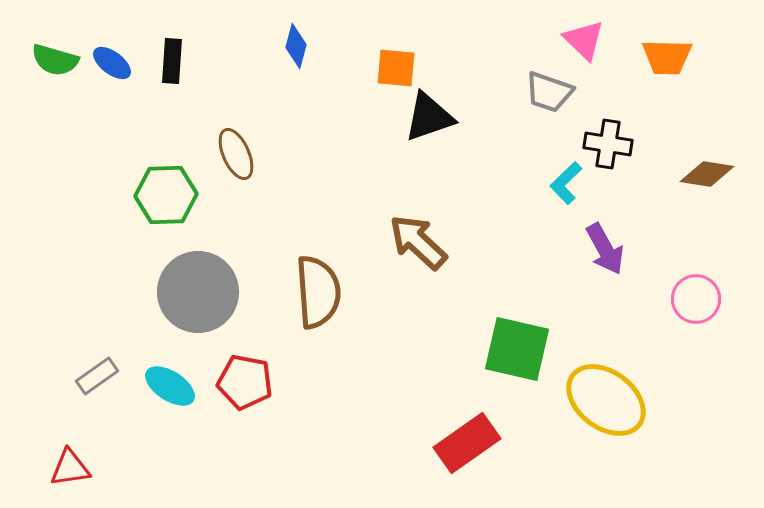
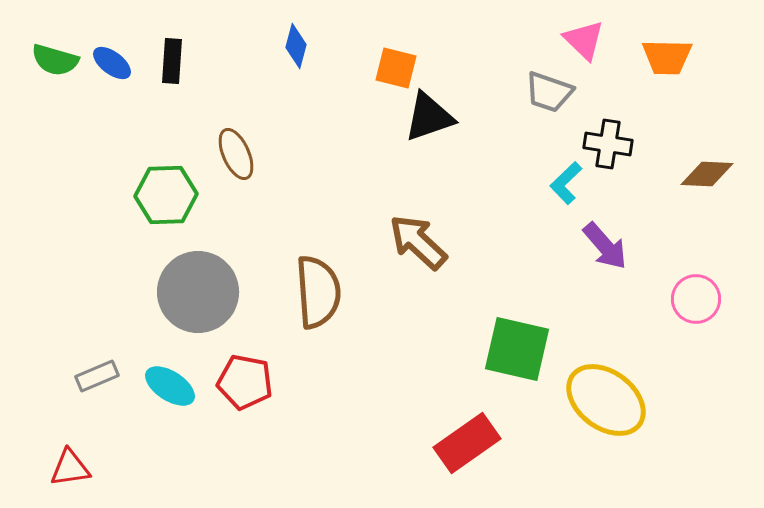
orange square: rotated 9 degrees clockwise
brown diamond: rotated 6 degrees counterclockwise
purple arrow: moved 3 px up; rotated 12 degrees counterclockwise
gray rectangle: rotated 12 degrees clockwise
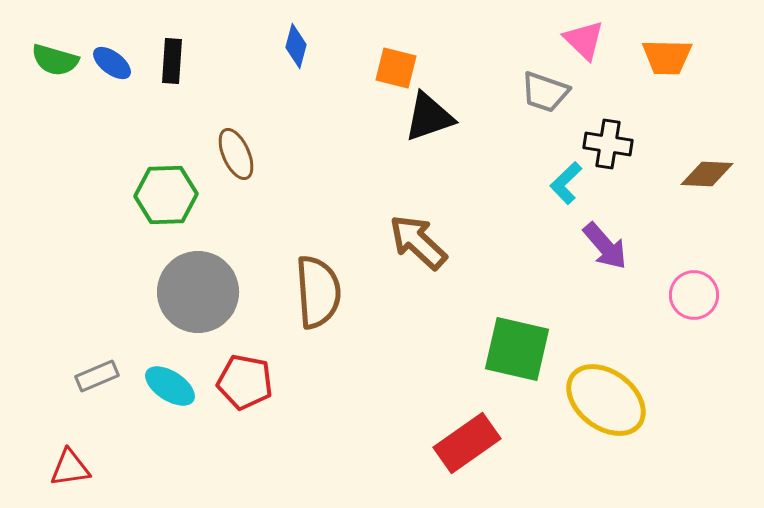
gray trapezoid: moved 4 px left
pink circle: moved 2 px left, 4 px up
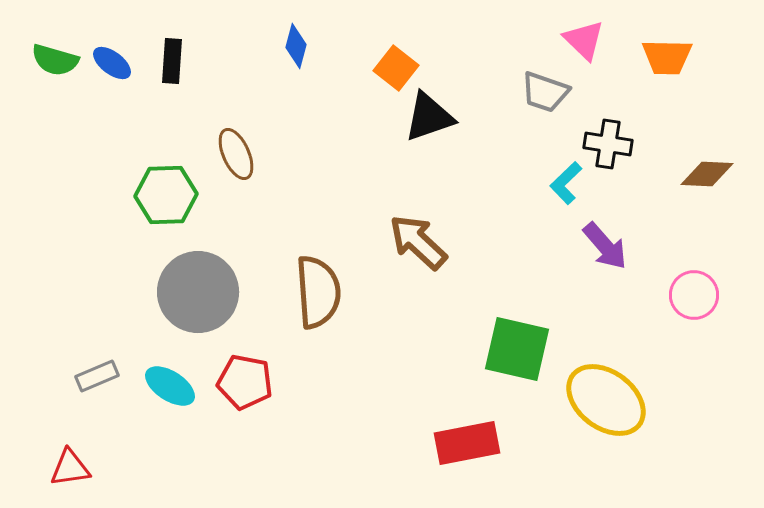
orange square: rotated 24 degrees clockwise
red rectangle: rotated 24 degrees clockwise
